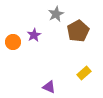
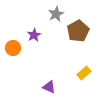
orange circle: moved 6 px down
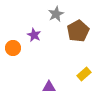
purple star: rotated 16 degrees counterclockwise
yellow rectangle: moved 1 px down
purple triangle: rotated 24 degrees counterclockwise
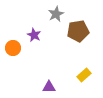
brown pentagon: rotated 20 degrees clockwise
yellow rectangle: moved 1 px down
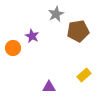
purple star: moved 2 px left, 1 px down
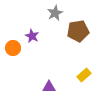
gray star: moved 1 px left, 1 px up
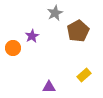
brown pentagon: rotated 20 degrees counterclockwise
purple star: rotated 16 degrees clockwise
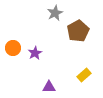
purple star: moved 3 px right, 17 px down
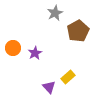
yellow rectangle: moved 16 px left, 2 px down
purple triangle: rotated 48 degrees clockwise
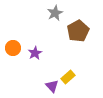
purple triangle: moved 3 px right, 1 px up
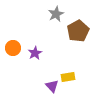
gray star: moved 1 px right, 1 px down
yellow rectangle: rotated 32 degrees clockwise
